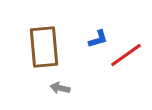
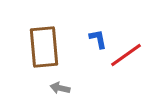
blue L-shape: rotated 85 degrees counterclockwise
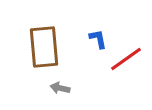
red line: moved 4 px down
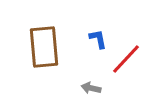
red line: rotated 12 degrees counterclockwise
gray arrow: moved 31 px right
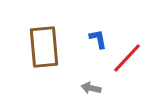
red line: moved 1 px right, 1 px up
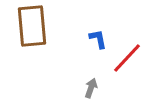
brown rectangle: moved 12 px left, 21 px up
gray arrow: rotated 96 degrees clockwise
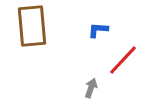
blue L-shape: moved 9 px up; rotated 75 degrees counterclockwise
red line: moved 4 px left, 2 px down
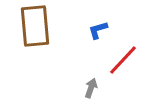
brown rectangle: moved 3 px right
blue L-shape: rotated 20 degrees counterclockwise
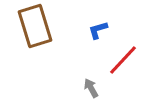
brown rectangle: rotated 12 degrees counterclockwise
gray arrow: rotated 48 degrees counterclockwise
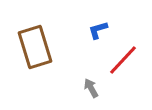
brown rectangle: moved 21 px down
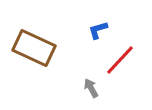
brown rectangle: moved 1 px left, 1 px down; rotated 48 degrees counterclockwise
red line: moved 3 px left
